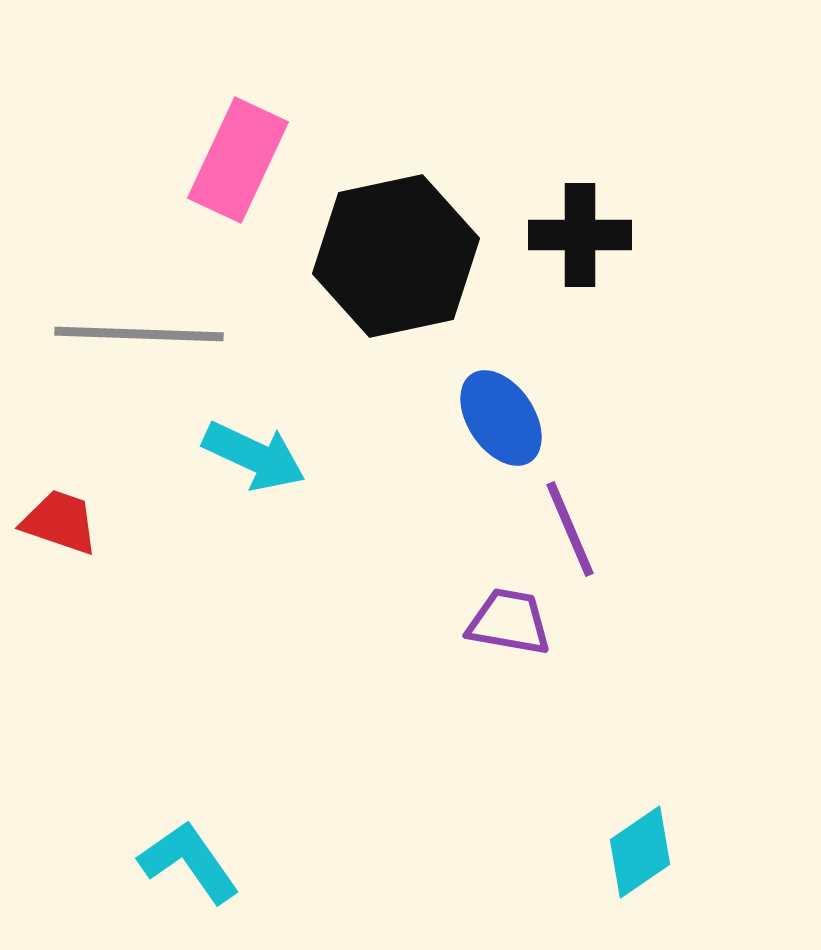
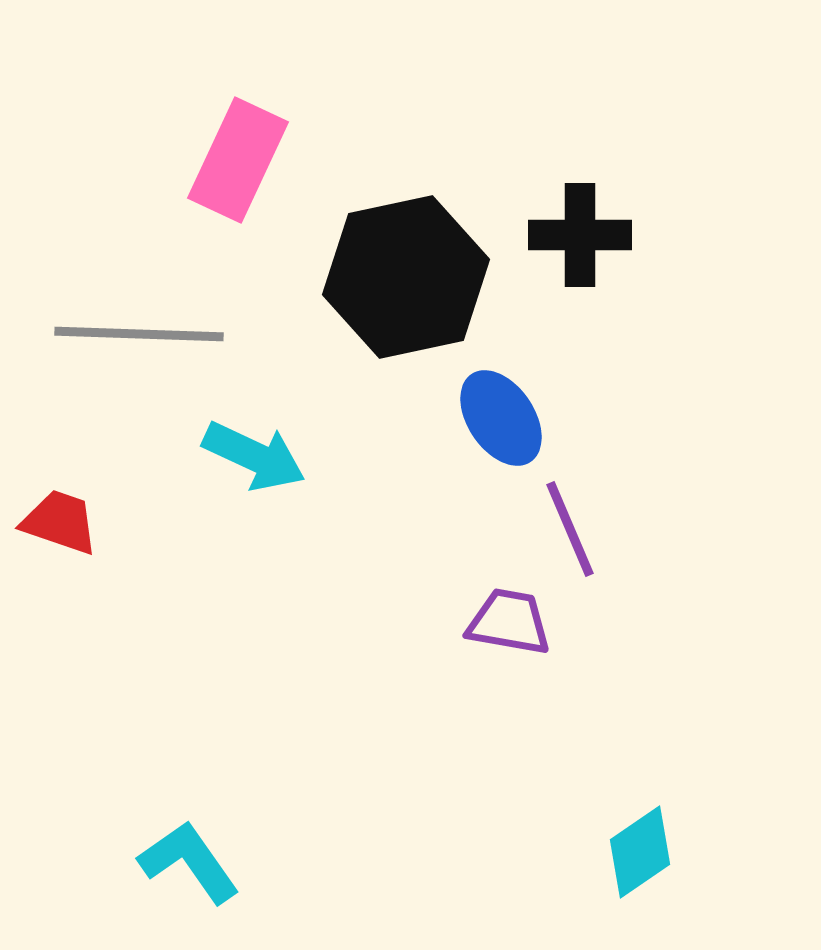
black hexagon: moved 10 px right, 21 px down
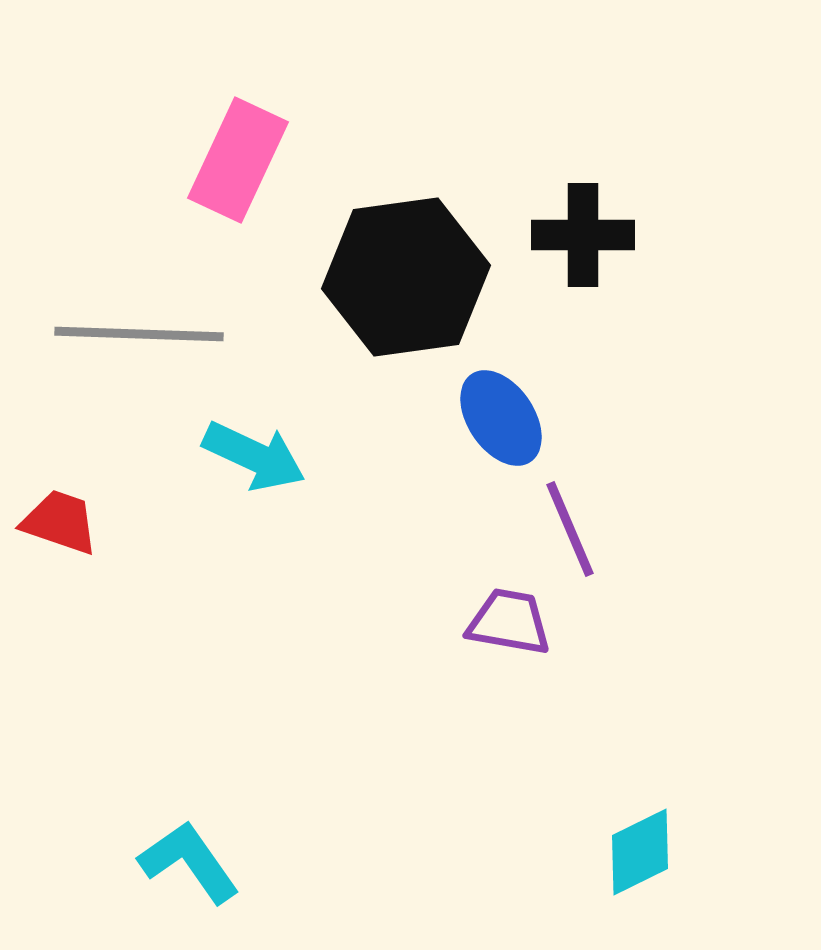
black cross: moved 3 px right
black hexagon: rotated 4 degrees clockwise
cyan diamond: rotated 8 degrees clockwise
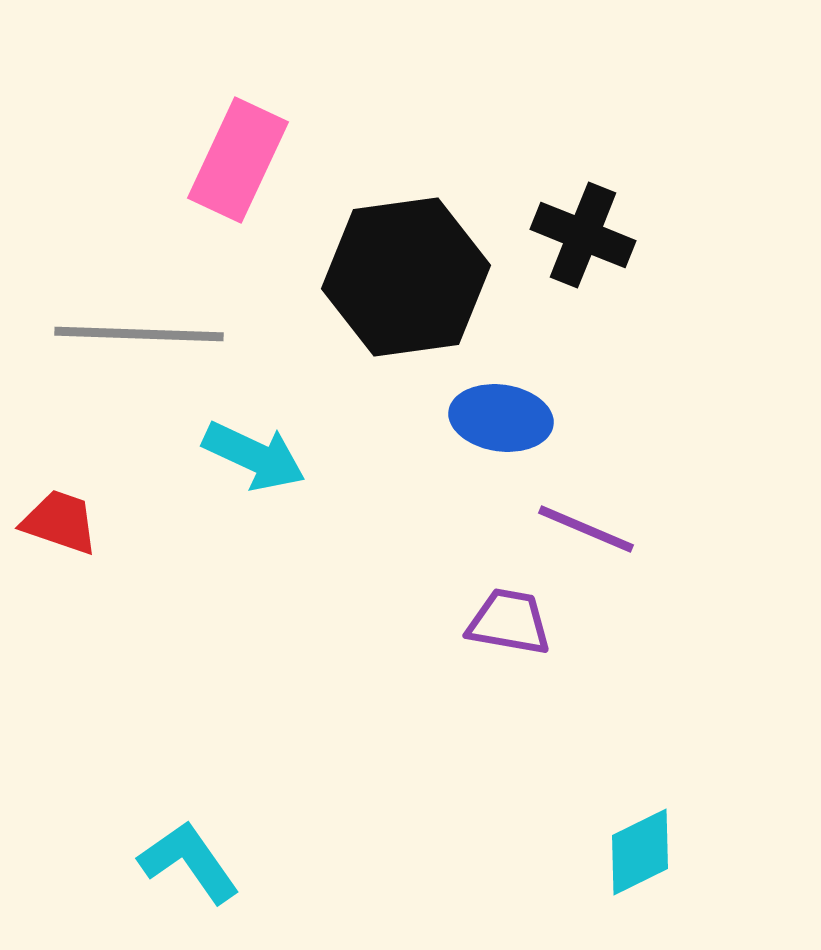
black cross: rotated 22 degrees clockwise
blue ellipse: rotated 48 degrees counterclockwise
purple line: moved 16 px right; rotated 44 degrees counterclockwise
